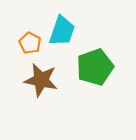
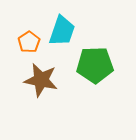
orange pentagon: moved 1 px left, 1 px up; rotated 10 degrees clockwise
green pentagon: moved 2 px up; rotated 18 degrees clockwise
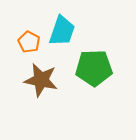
orange pentagon: rotated 10 degrees counterclockwise
green pentagon: moved 1 px left, 3 px down
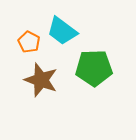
cyan trapezoid: rotated 108 degrees clockwise
brown star: rotated 8 degrees clockwise
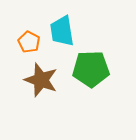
cyan trapezoid: rotated 44 degrees clockwise
green pentagon: moved 3 px left, 1 px down
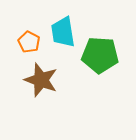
cyan trapezoid: moved 1 px right, 1 px down
green pentagon: moved 9 px right, 14 px up; rotated 6 degrees clockwise
